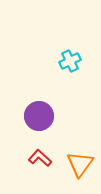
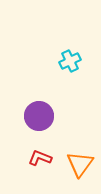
red L-shape: rotated 20 degrees counterclockwise
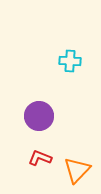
cyan cross: rotated 30 degrees clockwise
orange triangle: moved 3 px left, 6 px down; rotated 8 degrees clockwise
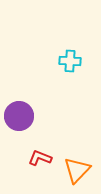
purple circle: moved 20 px left
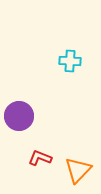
orange triangle: moved 1 px right
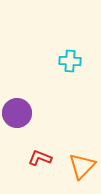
purple circle: moved 2 px left, 3 px up
orange triangle: moved 4 px right, 4 px up
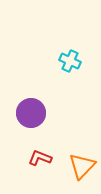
cyan cross: rotated 20 degrees clockwise
purple circle: moved 14 px right
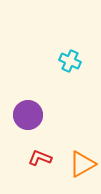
purple circle: moved 3 px left, 2 px down
orange triangle: moved 2 px up; rotated 16 degrees clockwise
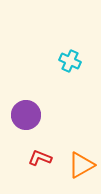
purple circle: moved 2 px left
orange triangle: moved 1 px left, 1 px down
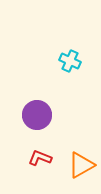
purple circle: moved 11 px right
